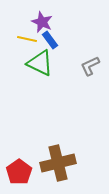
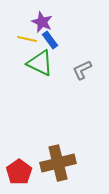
gray L-shape: moved 8 px left, 4 px down
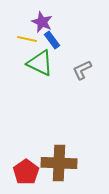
blue rectangle: moved 2 px right
brown cross: moved 1 px right; rotated 16 degrees clockwise
red pentagon: moved 7 px right
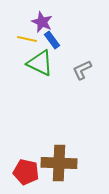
red pentagon: rotated 25 degrees counterclockwise
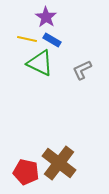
purple star: moved 4 px right, 5 px up; rotated 10 degrees clockwise
blue rectangle: rotated 24 degrees counterclockwise
brown cross: rotated 36 degrees clockwise
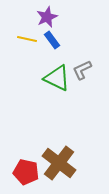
purple star: moved 1 px right; rotated 15 degrees clockwise
blue rectangle: rotated 24 degrees clockwise
green triangle: moved 17 px right, 15 px down
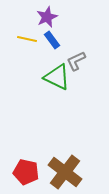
gray L-shape: moved 6 px left, 9 px up
green triangle: moved 1 px up
brown cross: moved 6 px right, 9 px down
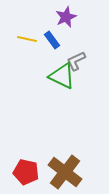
purple star: moved 19 px right
green triangle: moved 5 px right, 1 px up
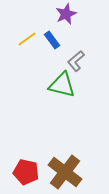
purple star: moved 3 px up
yellow line: rotated 48 degrees counterclockwise
gray L-shape: rotated 15 degrees counterclockwise
green triangle: moved 9 px down; rotated 12 degrees counterclockwise
